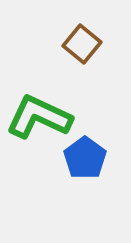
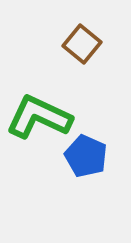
blue pentagon: moved 1 px right, 2 px up; rotated 12 degrees counterclockwise
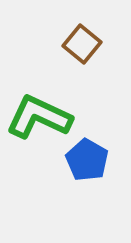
blue pentagon: moved 1 px right, 4 px down; rotated 6 degrees clockwise
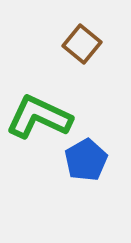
blue pentagon: moved 1 px left; rotated 12 degrees clockwise
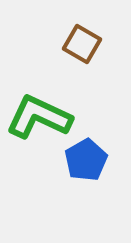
brown square: rotated 9 degrees counterclockwise
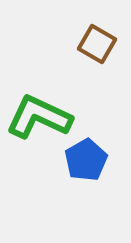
brown square: moved 15 px right
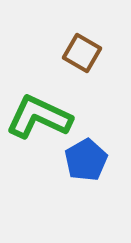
brown square: moved 15 px left, 9 px down
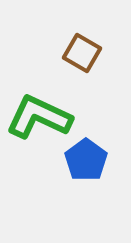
blue pentagon: rotated 6 degrees counterclockwise
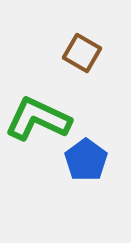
green L-shape: moved 1 px left, 2 px down
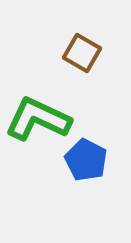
blue pentagon: rotated 9 degrees counterclockwise
